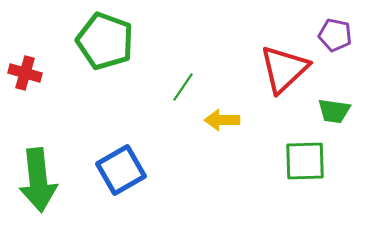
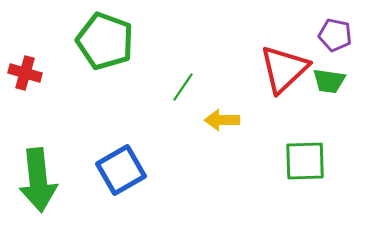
green trapezoid: moved 5 px left, 30 px up
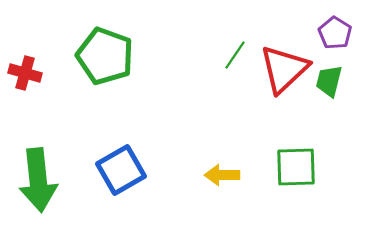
purple pentagon: moved 2 px up; rotated 20 degrees clockwise
green pentagon: moved 15 px down
green trapezoid: rotated 96 degrees clockwise
green line: moved 52 px right, 32 px up
yellow arrow: moved 55 px down
green square: moved 9 px left, 6 px down
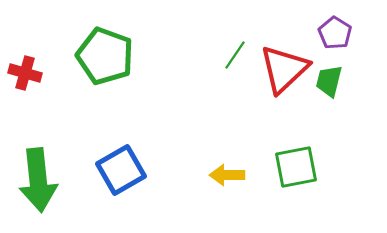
green square: rotated 9 degrees counterclockwise
yellow arrow: moved 5 px right
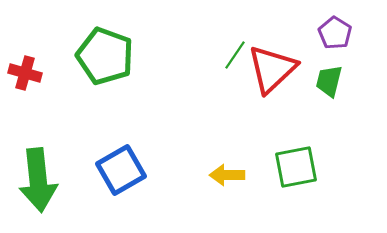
red triangle: moved 12 px left
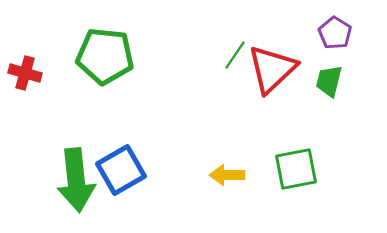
green pentagon: rotated 14 degrees counterclockwise
green square: moved 2 px down
green arrow: moved 38 px right
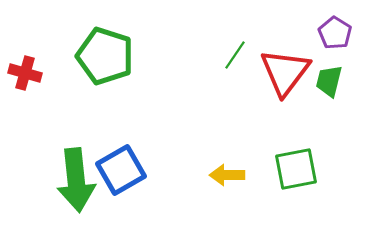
green pentagon: rotated 12 degrees clockwise
red triangle: moved 13 px right, 3 px down; rotated 10 degrees counterclockwise
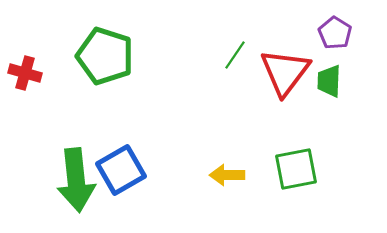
green trapezoid: rotated 12 degrees counterclockwise
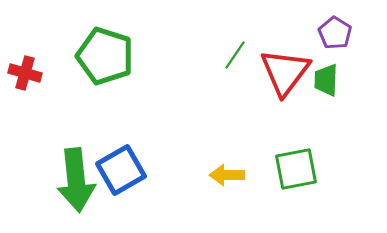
green trapezoid: moved 3 px left, 1 px up
